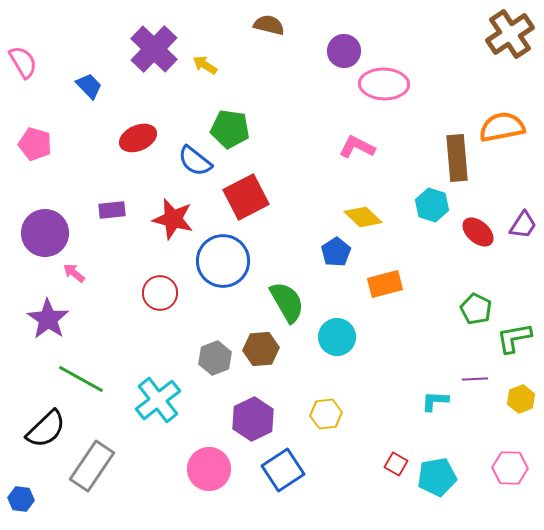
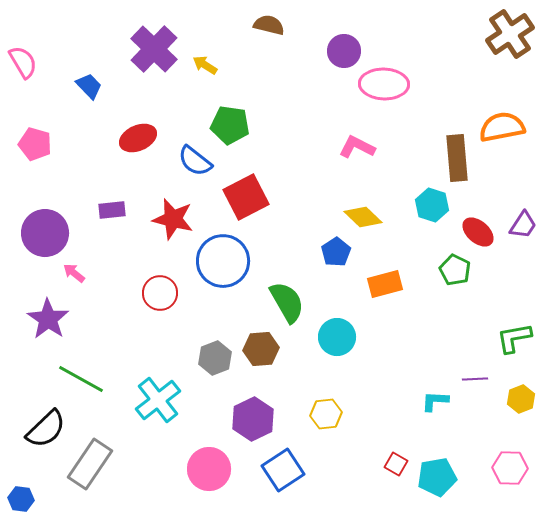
green pentagon at (230, 129): moved 4 px up
green pentagon at (476, 309): moved 21 px left, 39 px up
gray rectangle at (92, 466): moved 2 px left, 2 px up
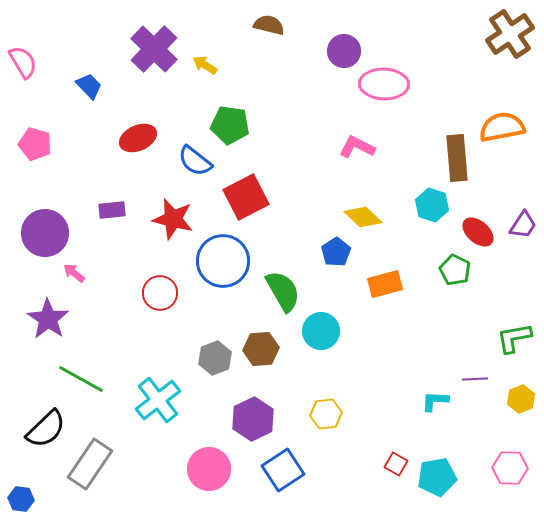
green semicircle at (287, 302): moved 4 px left, 11 px up
cyan circle at (337, 337): moved 16 px left, 6 px up
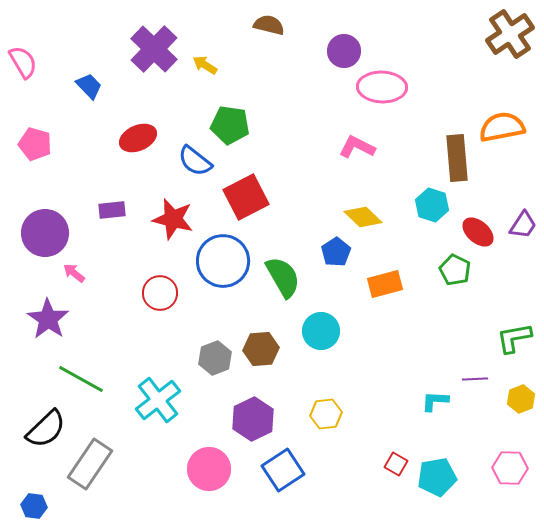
pink ellipse at (384, 84): moved 2 px left, 3 px down
green semicircle at (283, 291): moved 14 px up
blue hexagon at (21, 499): moved 13 px right, 7 px down
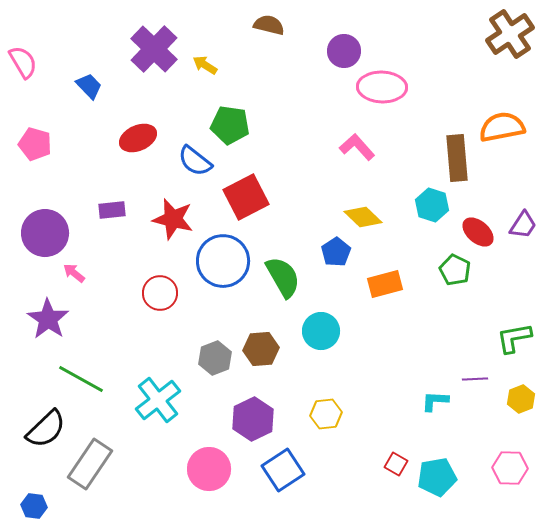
pink L-shape at (357, 147): rotated 21 degrees clockwise
